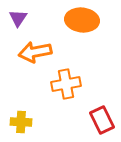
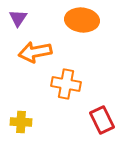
orange cross: rotated 20 degrees clockwise
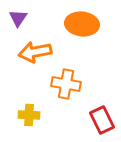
orange ellipse: moved 4 px down
yellow cross: moved 8 px right, 7 px up
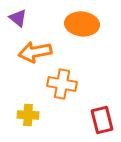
purple triangle: rotated 24 degrees counterclockwise
orange cross: moved 4 px left
yellow cross: moved 1 px left
red rectangle: rotated 12 degrees clockwise
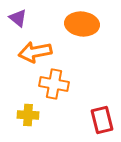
orange cross: moved 8 px left
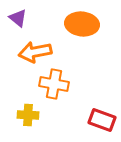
red rectangle: rotated 56 degrees counterclockwise
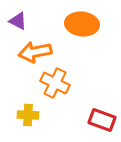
purple triangle: moved 3 px down; rotated 12 degrees counterclockwise
orange cross: moved 1 px right, 1 px up; rotated 16 degrees clockwise
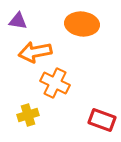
purple triangle: rotated 18 degrees counterclockwise
yellow cross: rotated 20 degrees counterclockwise
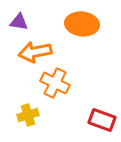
purple triangle: moved 1 px right, 1 px down
